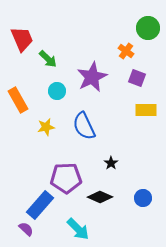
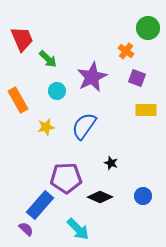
blue semicircle: rotated 60 degrees clockwise
black star: rotated 16 degrees counterclockwise
blue circle: moved 2 px up
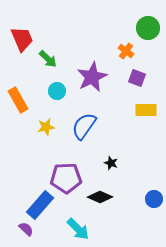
blue circle: moved 11 px right, 3 px down
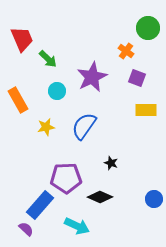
cyan arrow: moved 1 px left, 3 px up; rotated 20 degrees counterclockwise
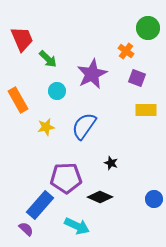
purple star: moved 3 px up
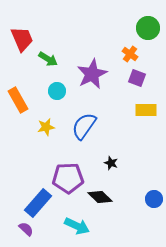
orange cross: moved 4 px right, 3 px down
green arrow: rotated 12 degrees counterclockwise
purple pentagon: moved 2 px right
black diamond: rotated 20 degrees clockwise
blue rectangle: moved 2 px left, 2 px up
